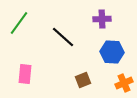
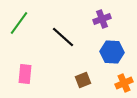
purple cross: rotated 18 degrees counterclockwise
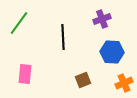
black line: rotated 45 degrees clockwise
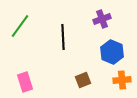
green line: moved 1 px right, 3 px down
blue hexagon: rotated 20 degrees clockwise
pink rectangle: moved 8 px down; rotated 24 degrees counterclockwise
orange cross: moved 2 px left, 3 px up; rotated 18 degrees clockwise
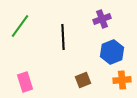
blue hexagon: rotated 15 degrees clockwise
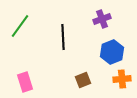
orange cross: moved 1 px up
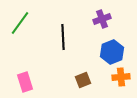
green line: moved 3 px up
orange cross: moved 1 px left, 2 px up
